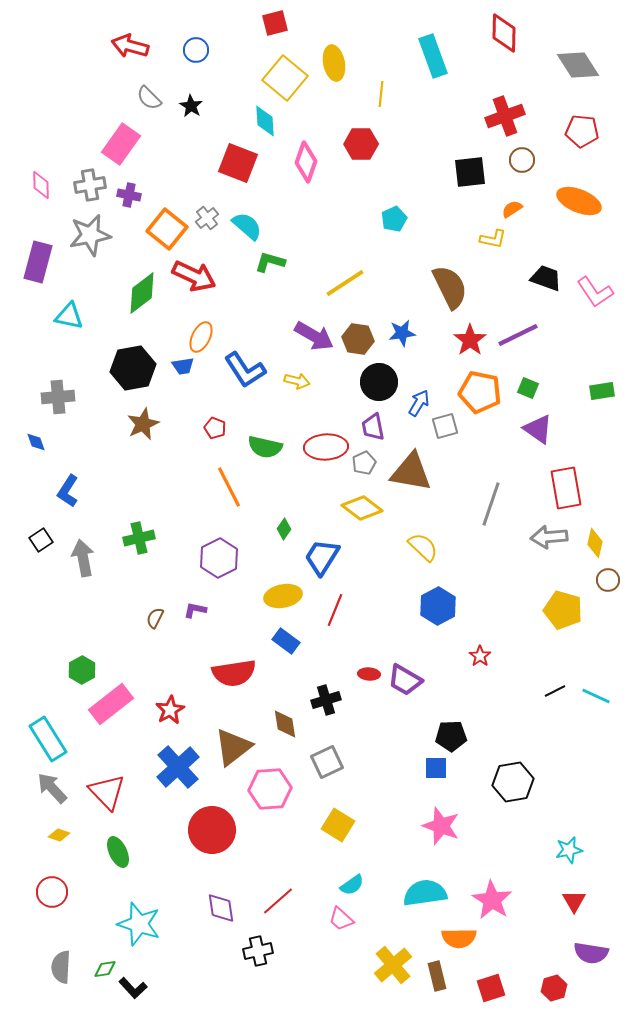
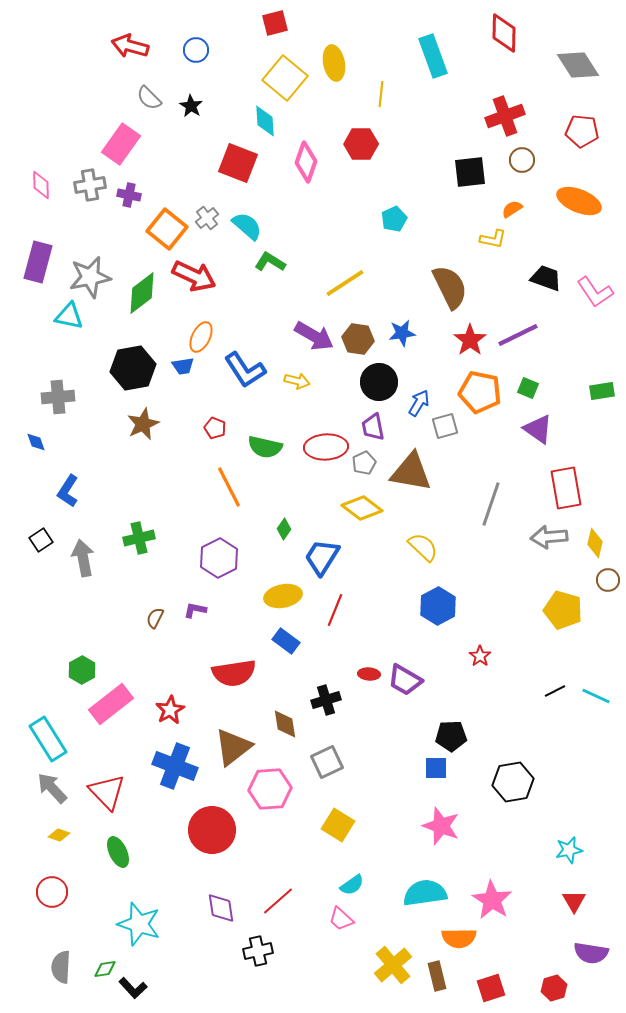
gray star at (90, 235): moved 42 px down
green L-shape at (270, 262): rotated 16 degrees clockwise
blue cross at (178, 767): moved 3 px left, 1 px up; rotated 27 degrees counterclockwise
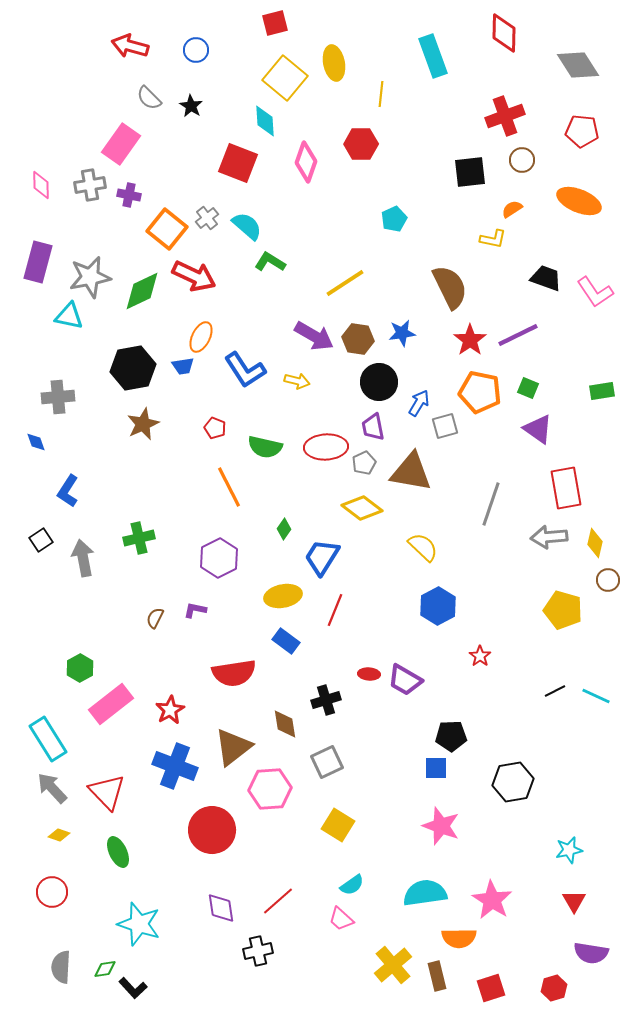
green diamond at (142, 293): moved 2 px up; rotated 12 degrees clockwise
green hexagon at (82, 670): moved 2 px left, 2 px up
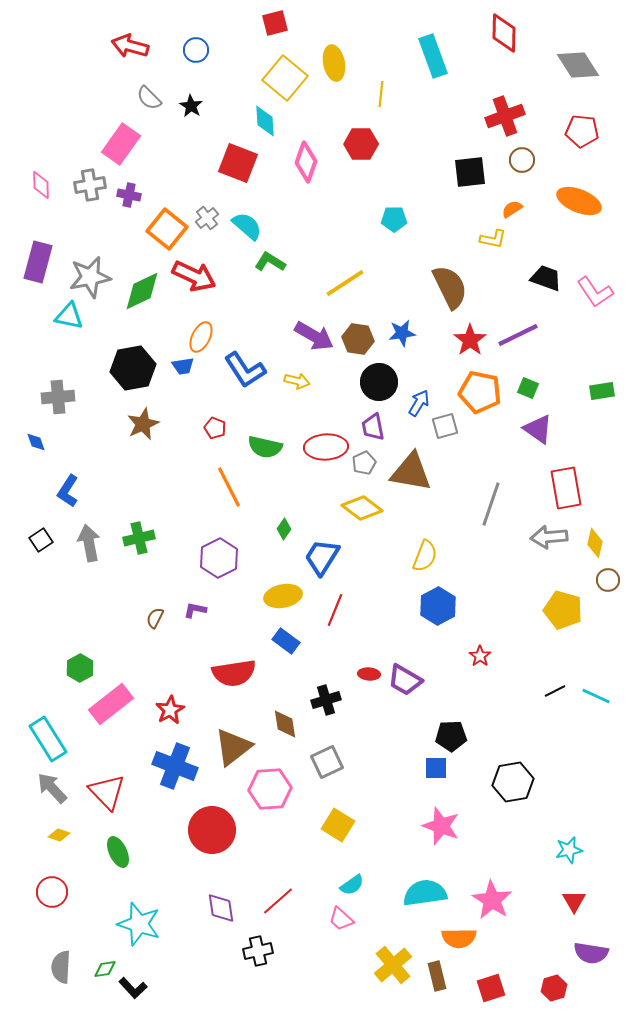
cyan pentagon at (394, 219): rotated 25 degrees clockwise
yellow semicircle at (423, 547): moved 2 px right, 9 px down; rotated 68 degrees clockwise
gray arrow at (83, 558): moved 6 px right, 15 px up
